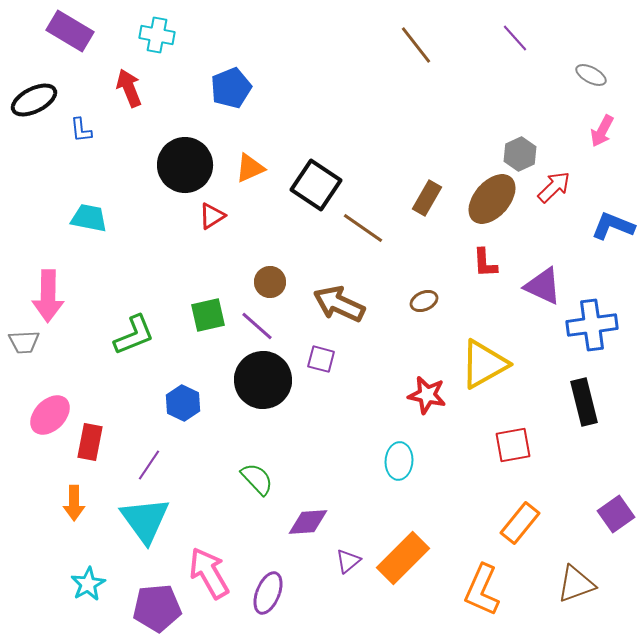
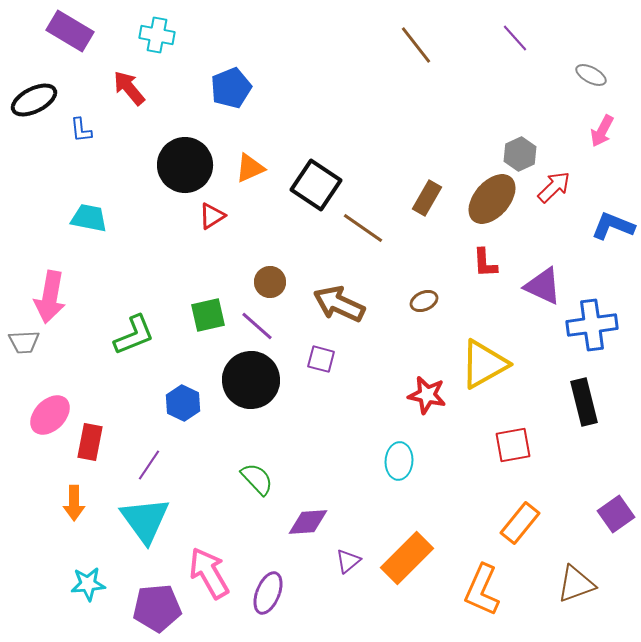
red arrow at (129, 88): rotated 18 degrees counterclockwise
pink arrow at (48, 296): moved 2 px right, 1 px down; rotated 9 degrees clockwise
black circle at (263, 380): moved 12 px left
orange rectangle at (403, 558): moved 4 px right
cyan star at (88, 584): rotated 24 degrees clockwise
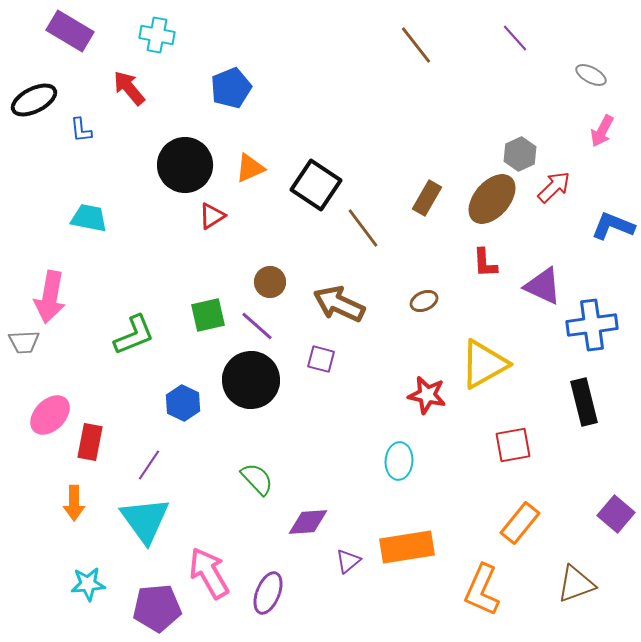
brown line at (363, 228): rotated 18 degrees clockwise
purple square at (616, 514): rotated 15 degrees counterclockwise
orange rectangle at (407, 558): moved 11 px up; rotated 36 degrees clockwise
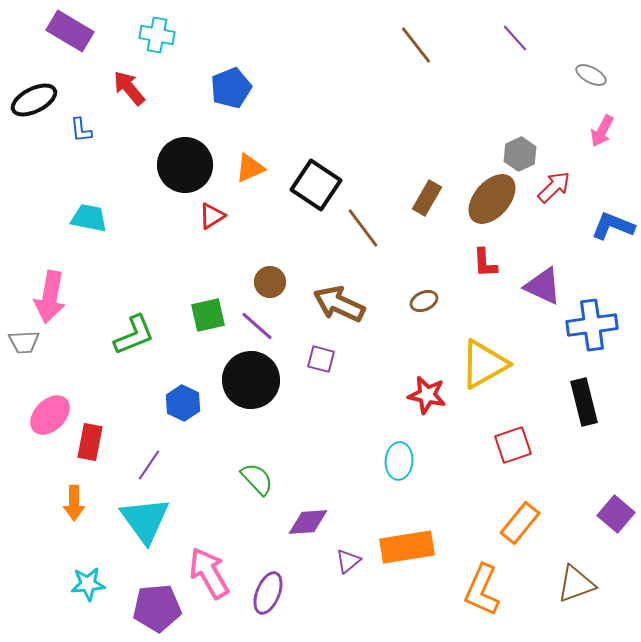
red square at (513, 445): rotated 9 degrees counterclockwise
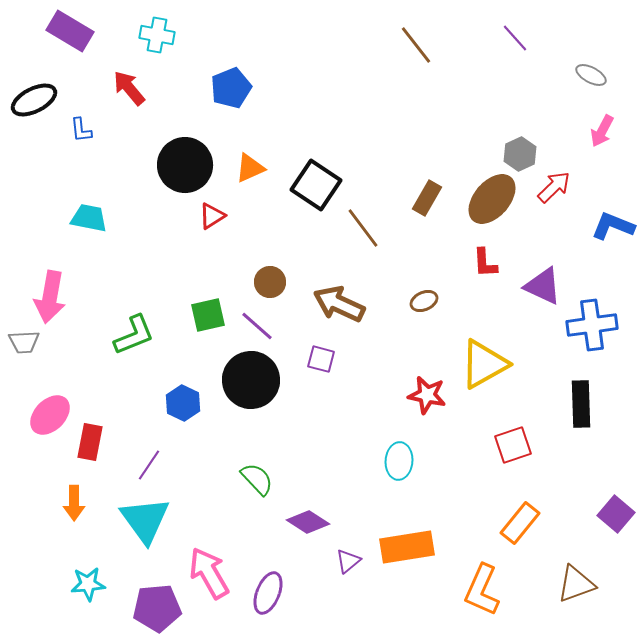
black rectangle at (584, 402): moved 3 px left, 2 px down; rotated 12 degrees clockwise
purple diamond at (308, 522): rotated 36 degrees clockwise
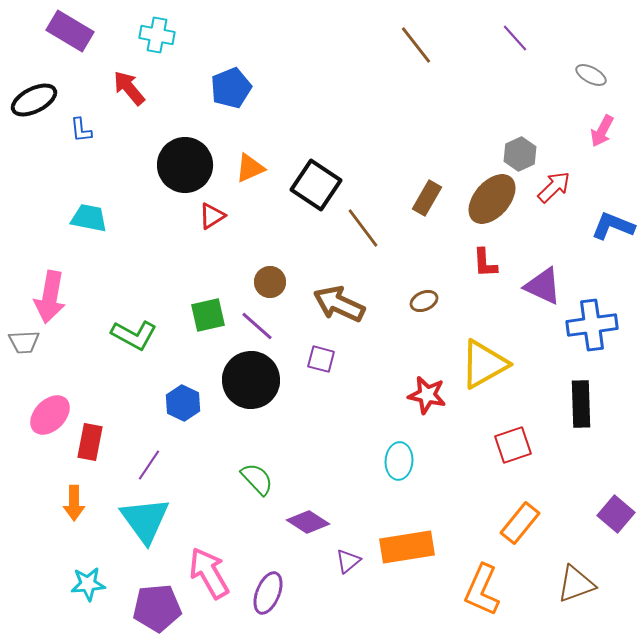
green L-shape at (134, 335): rotated 51 degrees clockwise
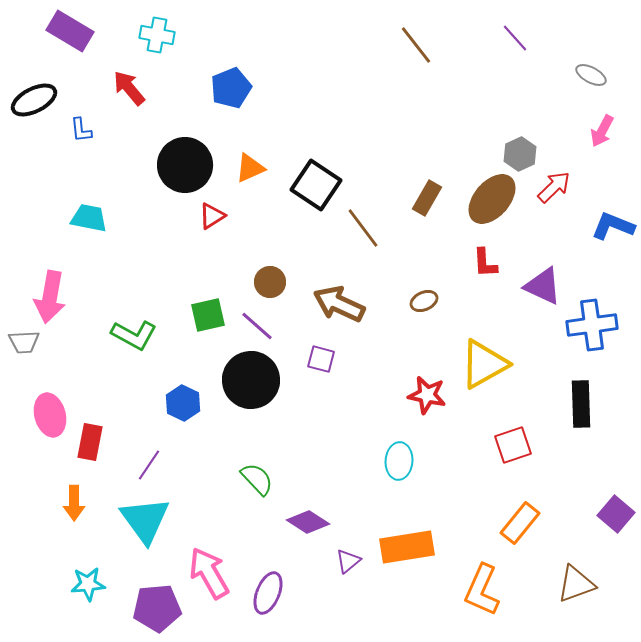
pink ellipse at (50, 415): rotated 60 degrees counterclockwise
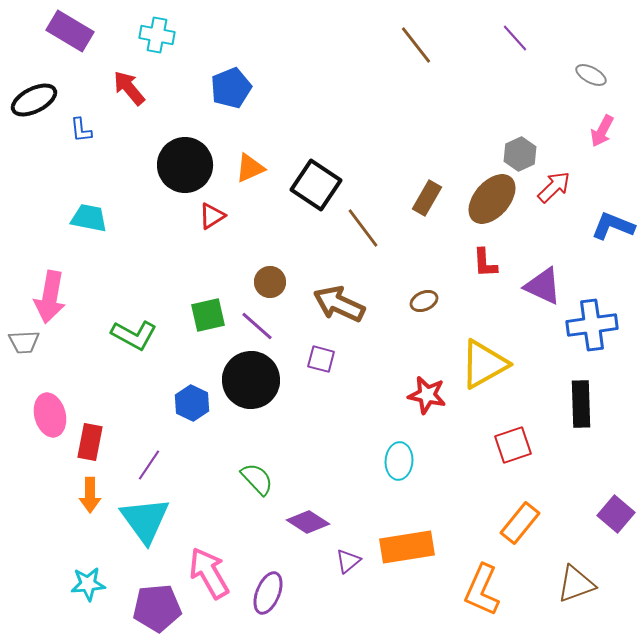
blue hexagon at (183, 403): moved 9 px right
orange arrow at (74, 503): moved 16 px right, 8 px up
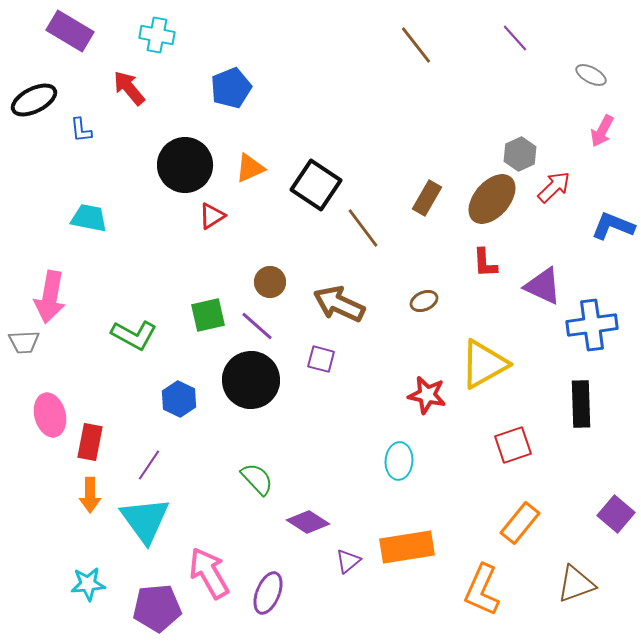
blue hexagon at (192, 403): moved 13 px left, 4 px up
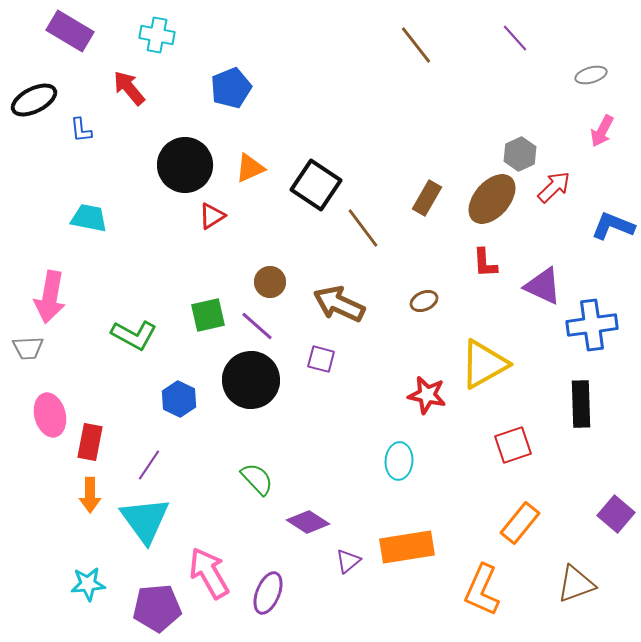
gray ellipse at (591, 75): rotated 44 degrees counterclockwise
gray trapezoid at (24, 342): moved 4 px right, 6 px down
